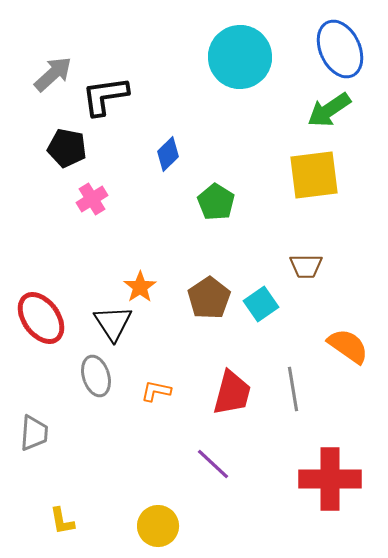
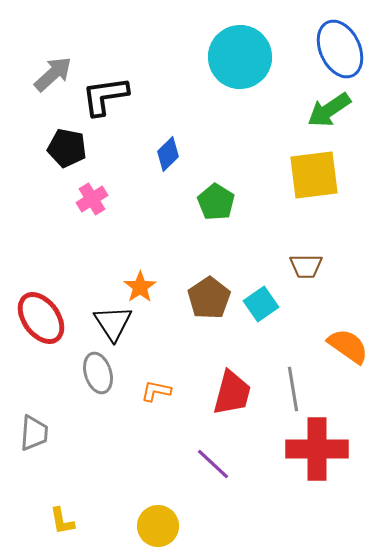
gray ellipse: moved 2 px right, 3 px up
red cross: moved 13 px left, 30 px up
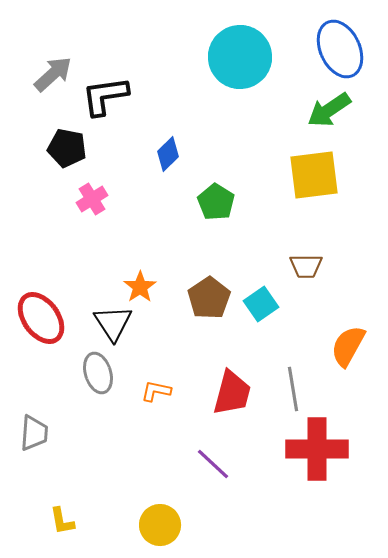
orange semicircle: rotated 96 degrees counterclockwise
yellow circle: moved 2 px right, 1 px up
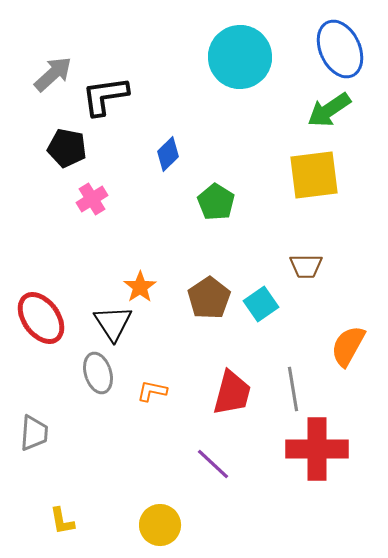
orange L-shape: moved 4 px left
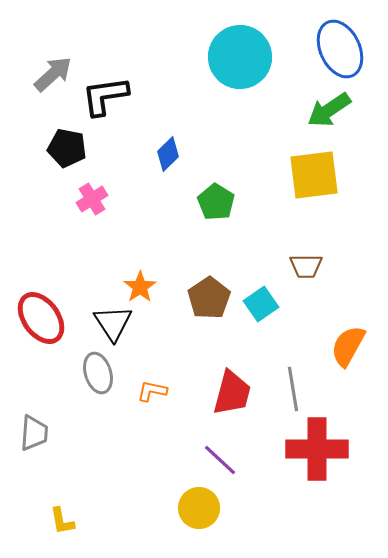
purple line: moved 7 px right, 4 px up
yellow circle: moved 39 px right, 17 px up
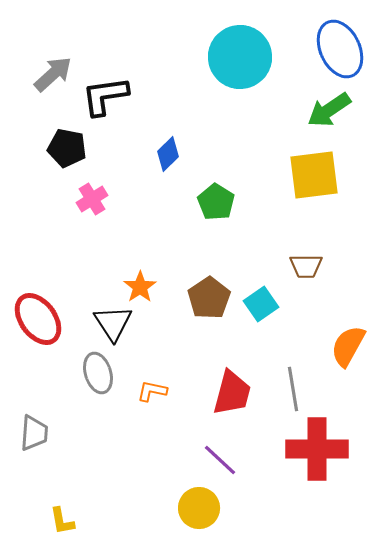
red ellipse: moved 3 px left, 1 px down
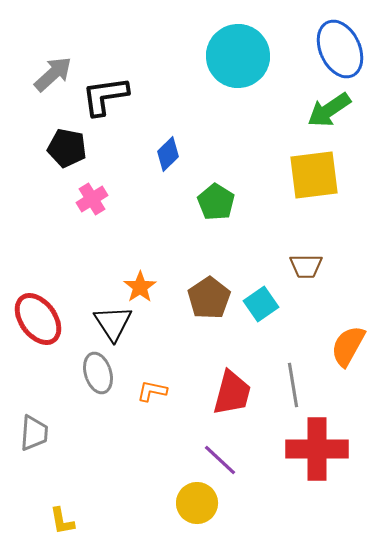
cyan circle: moved 2 px left, 1 px up
gray line: moved 4 px up
yellow circle: moved 2 px left, 5 px up
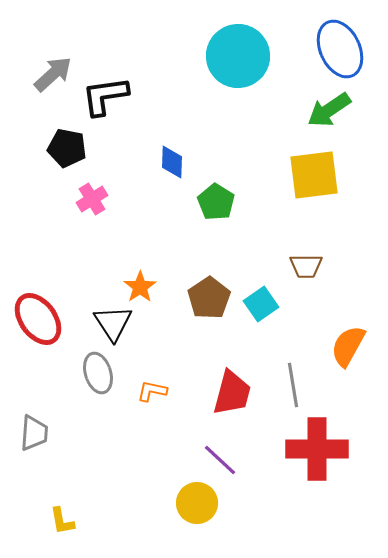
blue diamond: moved 4 px right, 8 px down; rotated 44 degrees counterclockwise
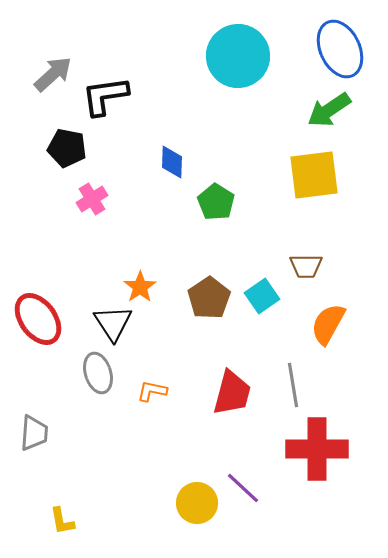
cyan square: moved 1 px right, 8 px up
orange semicircle: moved 20 px left, 22 px up
purple line: moved 23 px right, 28 px down
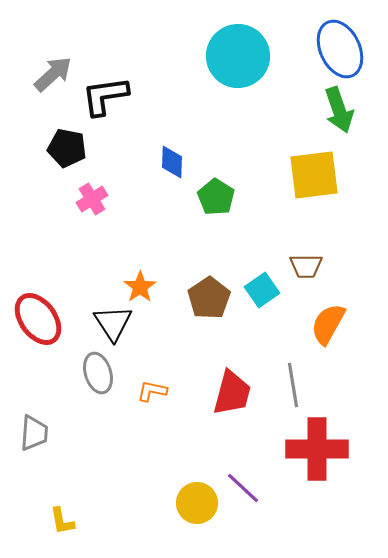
green arrow: moved 10 px right; rotated 75 degrees counterclockwise
green pentagon: moved 5 px up
cyan square: moved 6 px up
